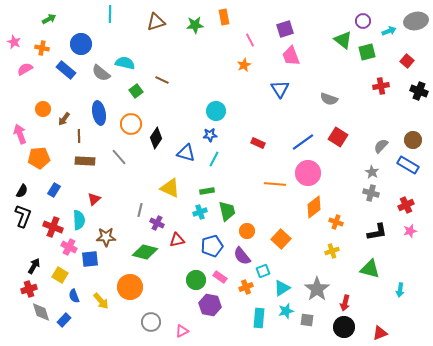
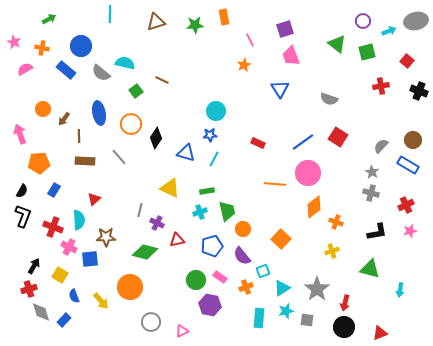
green triangle at (343, 40): moved 6 px left, 4 px down
blue circle at (81, 44): moved 2 px down
orange pentagon at (39, 158): moved 5 px down
orange circle at (247, 231): moved 4 px left, 2 px up
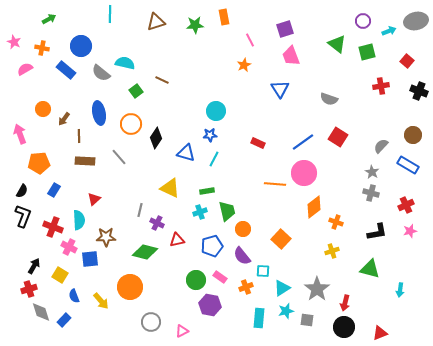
brown circle at (413, 140): moved 5 px up
pink circle at (308, 173): moved 4 px left
cyan square at (263, 271): rotated 24 degrees clockwise
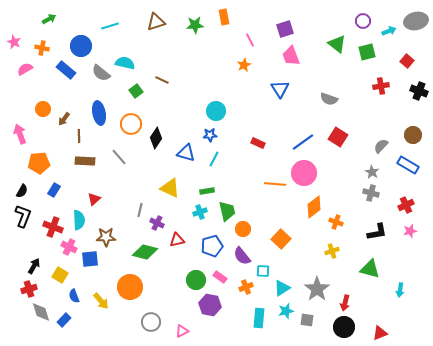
cyan line at (110, 14): moved 12 px down; rotated 72 degrees clockwise
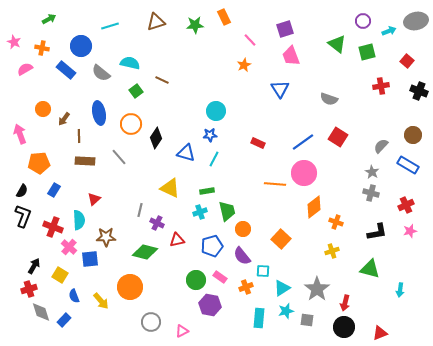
orange rectangle at (224, 17): rotated 14 degrees counterclockwise
pink line at (250, 40): rotated 16 degrees counterclockwise
cyan semicircle at (125, 63): moved 5 px right
pink cross at (69, 247): rotated 14 degrees clockwise
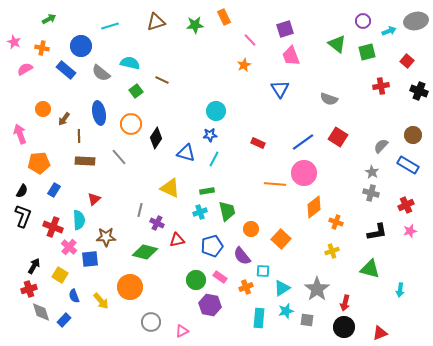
orange circle at (243, 229): moved 8 px right
